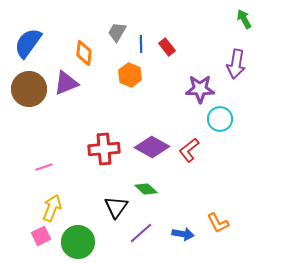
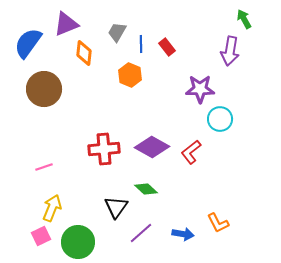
purple arrow: moved 6 px left, 13 px up
purple triangle: moved 59 px up
brown circle: moved 15 px right
red L-shape: moved 2 px right, 2 px down
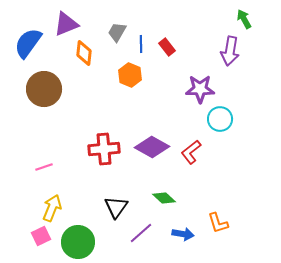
green diamond: moved 18 px right, 9 px down
orange L-shape: rotated 10 degrees clockwise
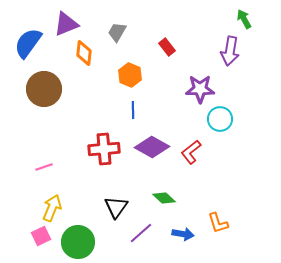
blue line: moved 8 px left, 66 px down
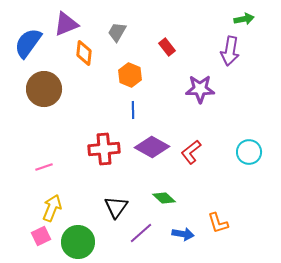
green arrow: rotated 108 degrees clockwise
cyan circle: moved 29 px right, 33 px down
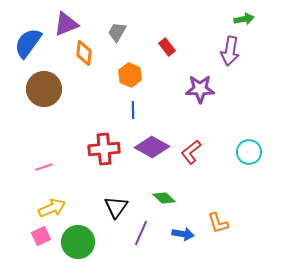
yellow arrow: rotated 44 degrees clockwise
purple line: rotated 25 degrees counterclockwise
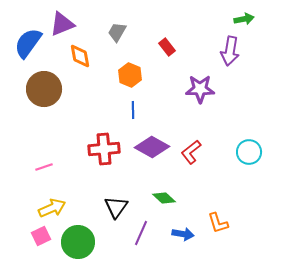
purple triangle: moved 4 px left
orange diamond: moved 4 px left, 3 px down; rotated 15 degrees counterclockwise
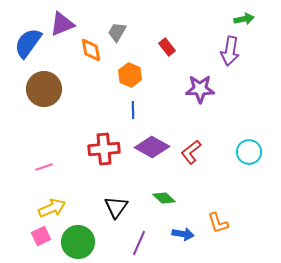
orange diamond: moved 11 px right, 6 px up
purple line: moved 2 px left, 10 px down
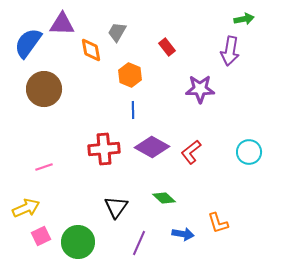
purple triangle: rotated 24 degrees clockwise
yellow arrow: moved 26 px left
